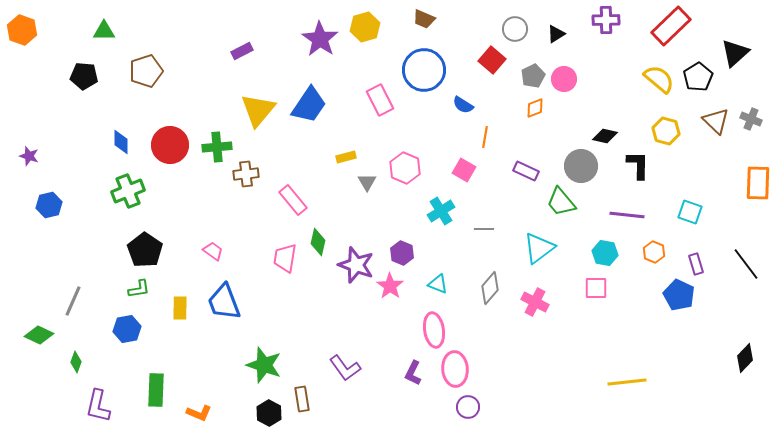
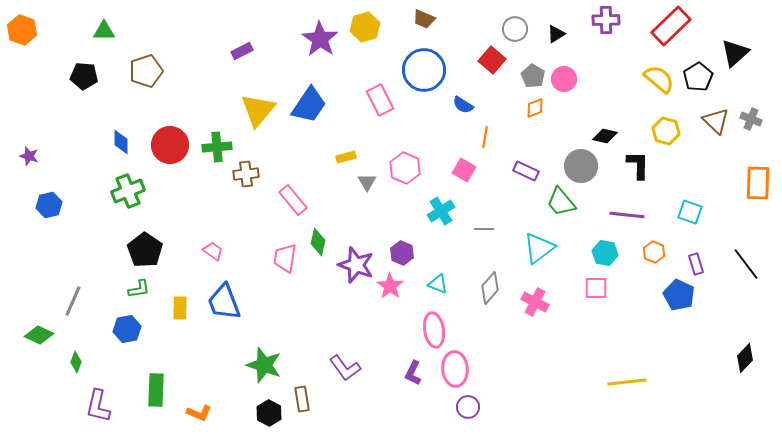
gray pentagon at (533, 76): rotated 15 degrees counterclockwise
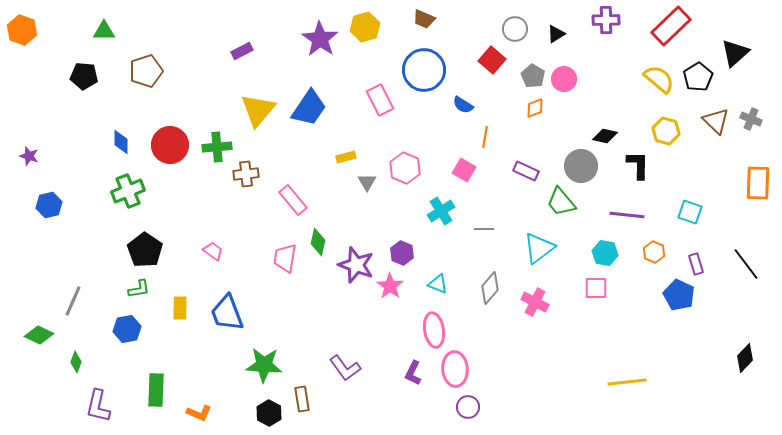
blue trapezoid at (309, 105): moved 3 px down
blue trapezoid at (224, 302): moved 3 px right, 11 px down
green star at (264, 365): rotated 15 degrees counterclockwise
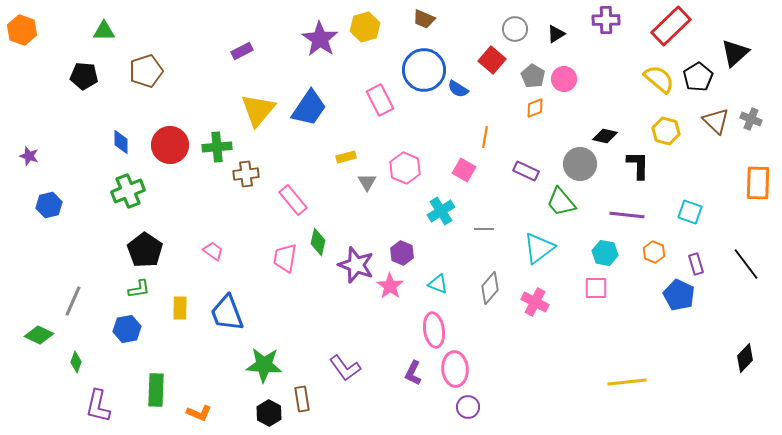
blue semicircle at (463, 105): moved 5 px left, 16 px up
gray circle at (581, 166): moved 1 px left, 2 px up
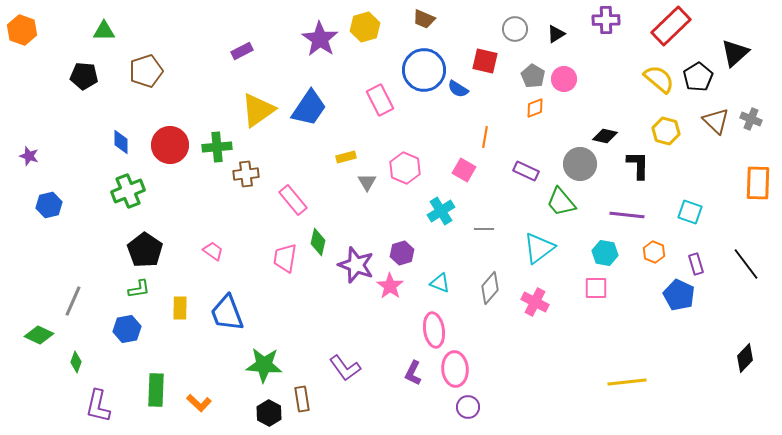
red square at (492, 60): moved 7 px left, 1 px down; rotated 28 degrees counterclockwise
yellow triangle at (258, 110): rotated 15 degrees clockwise
purple hexagon at (402, 253): rotated 20 degrees clockwise
cyan triangle at (438, 284): moved 2 px right, 1 px up
orange L-shape at (199, 413): moved 10 px up; rotated 20 degrees clockwise
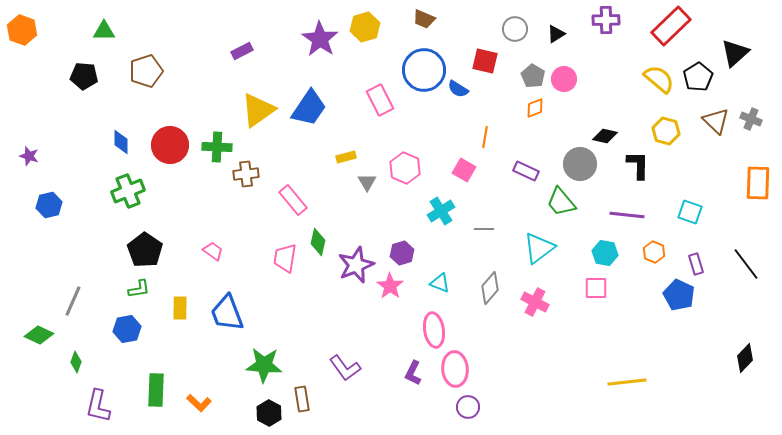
green cross at (217, 147): rotated 8 degrees clockwise
purple star at (356, 265): rotated 30 degrees clockwise
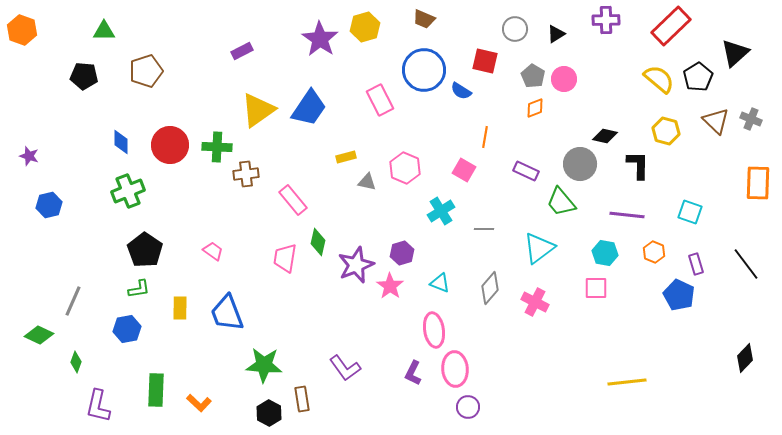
blue semicircle at (458, 89): moved 3 px right, 2 px down
gray triangle at (367, 182): rotated 48 degrees counterclockwise
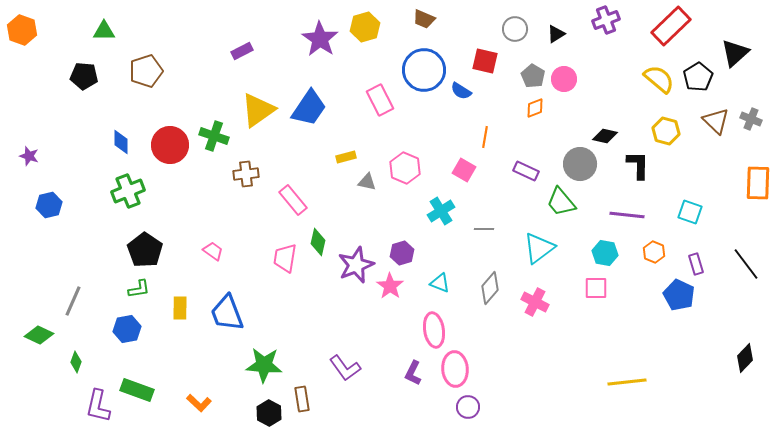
purple cross at (606, 20): rotated 20 degrees counterclockwise
green cross at (217, 147): moved 3 px left, 11 px up; rotated 16 degrees clockwise
green rectangle at (156, 390): moved 19 px left; rotated 72 degrees counterclockwise
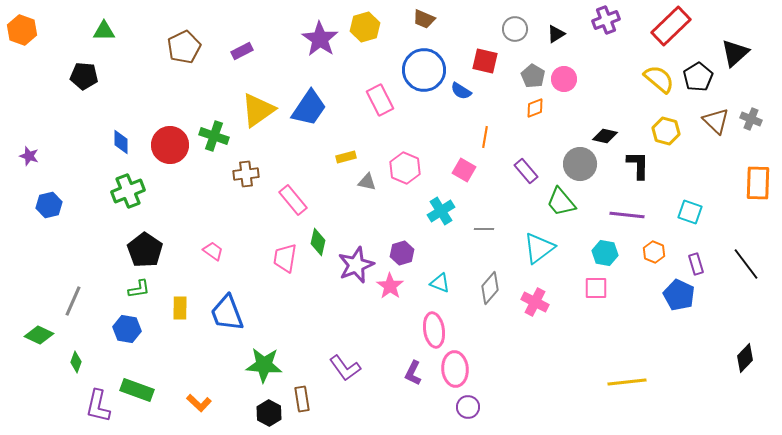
brown pentagon at (146, 71): moved 38 px right, 24 px up; rotated 8 degrees counterclockwise
purple rectangle at (526, 171): rotated 25 degrees clockwise
blue hexagon at (127, 329): rotated 20 degrees clockwise
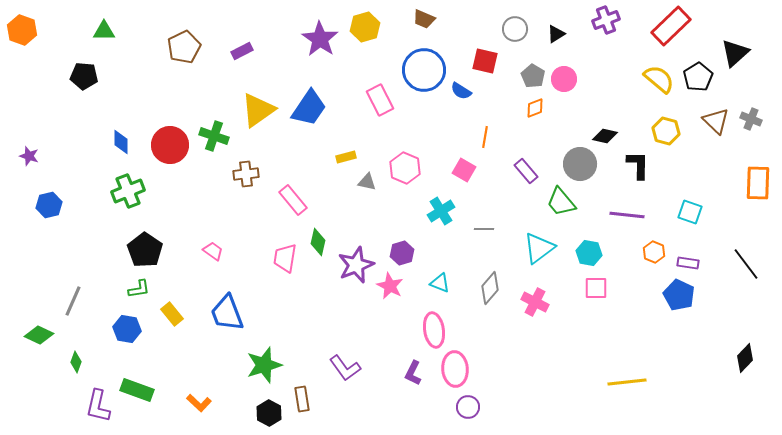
cyan hexagon at (605, 253): moved 16 px left
purple rectangle at (696, 264): moved 8 px left, 1 px up; rotated 65 degrees counterclockwise
pink star at (390, 286): rotated 8 degrees counterclockwise
yellow rectangle at (180, 308): moved 8 px left, 6 px down; rotated 40 degrees counterclockwise
green star at (264, 365): rotated 21 degrees counterclockwise
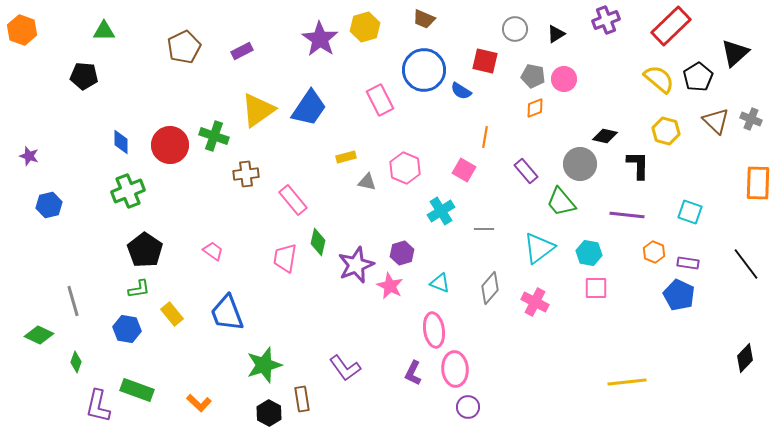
gray pentagon at (533, 76): rotated 20 degrees counterclockwise
gray line at (73, 301): rotated 40 degrees counterclockwise
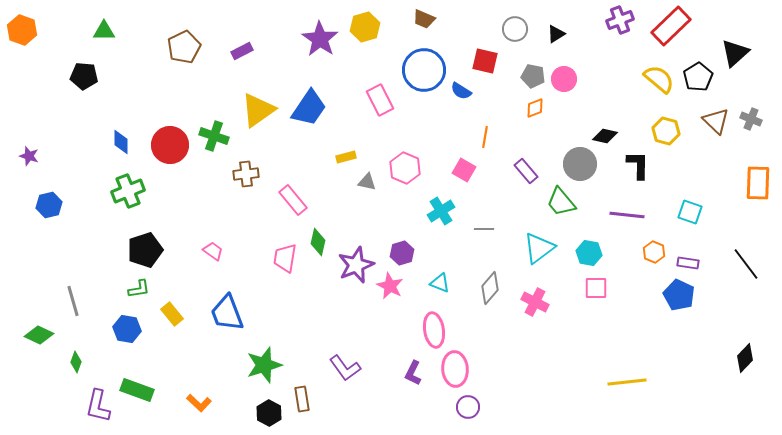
purple cross at (606, 20): moved 14 px right
black pentagon at (145, 250): rotated 20 degrees clockwise
